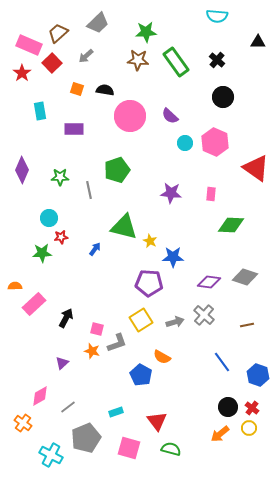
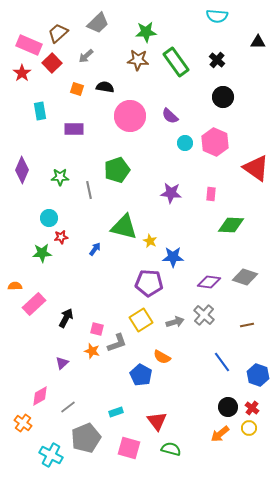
black semicircle at (105, 90): moved 3 px up
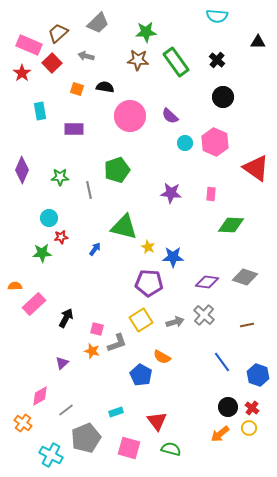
gray arrow at (86, 56): rotated 56 degrees clockwise
yellow star at (150, 241): moved 2 px left, 6 px down
purple diamond at (209, 282): moved 2 px left
gray line at (68, 407): moved 2 px left, 3 px down
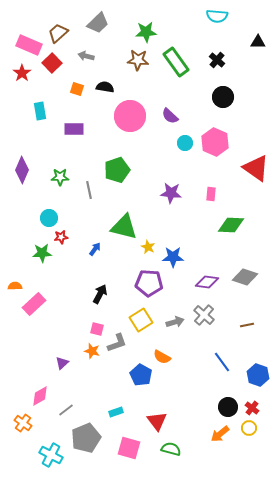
black arrow at (66, 318): moved 34 px right, 24 px up
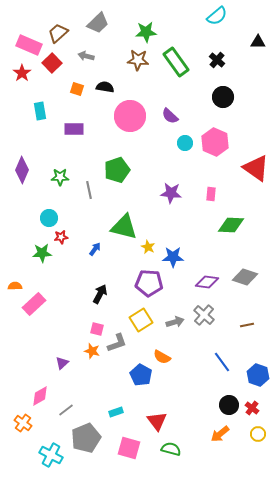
cyan semicircle at (217, 16): rotated 45 degrees counterclockwise
black circle at (228, 407): moved 1 px right, 2 px up
yellow circle at (249, 428): moved 9 px right, 6 px down
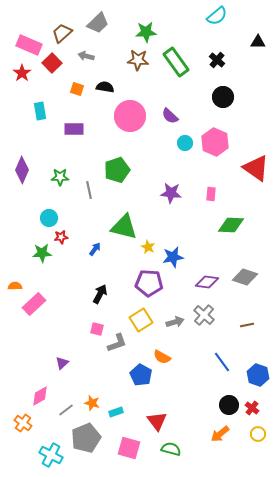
brown trapezoid at (58, 33): moved 4 px right
blue star at (173, 257): rotated 10 degrees counterclockwise
orange star at (92, 351): moved 52 px down
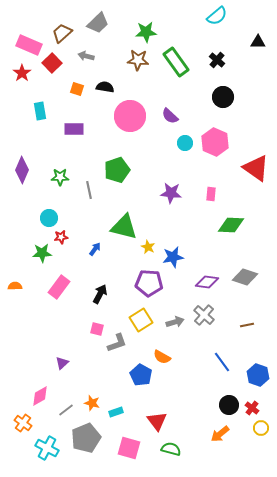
pink rectangle at (34, 304): moved 25 px right, 17 px up; rotated 10 degrees counterclockwise
yellow circle at (258, 434): moved 3 px right, 6 px up
cyan cross at (51, 455): moved 4 px left, 7 px up
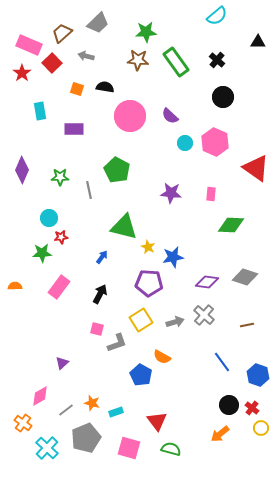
green pentagon at (117, 170): rotated 25 degrees counterclockwise
blue arrow at (95, 249): moved 7 px right, 8 px down
cyan cross at (47, 448): rotated 15 degrees clockwise
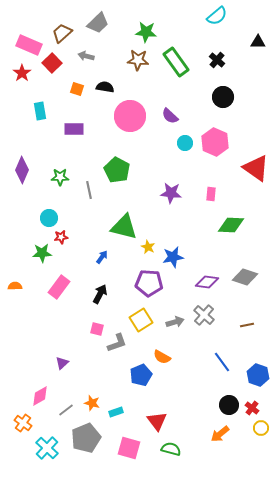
green star at (146, 32): rotated 10 degrees clockwise
blue pentagon at (141, 375): rotated 20 degrees clockwise
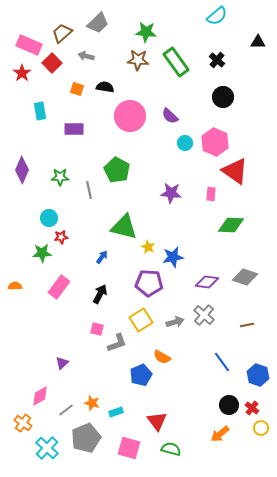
red triangle at (256, 168): moved 21 px left, 3 px down
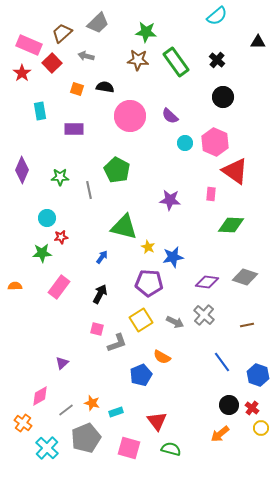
purple star at (171, 193): moved 1 px left, 7 px down
cyan circle at (49, 218): moved 2 px left
gray arrow at (175, 322): rotated 42 degrees clockwise
